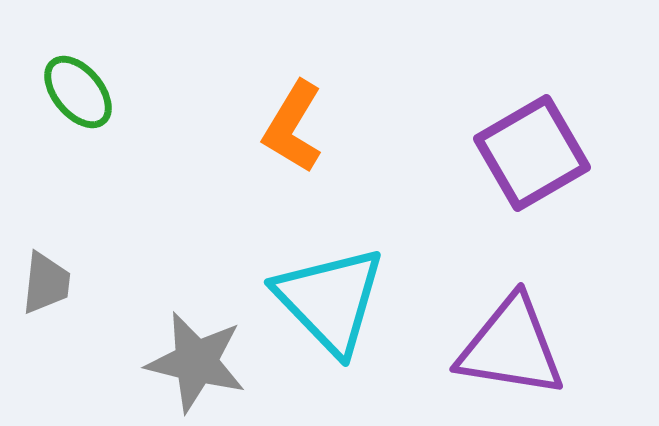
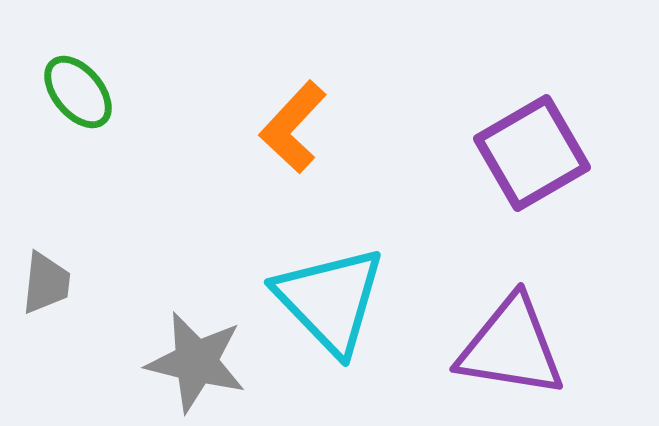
orange L-shape: rotated 12 degrees clockwise
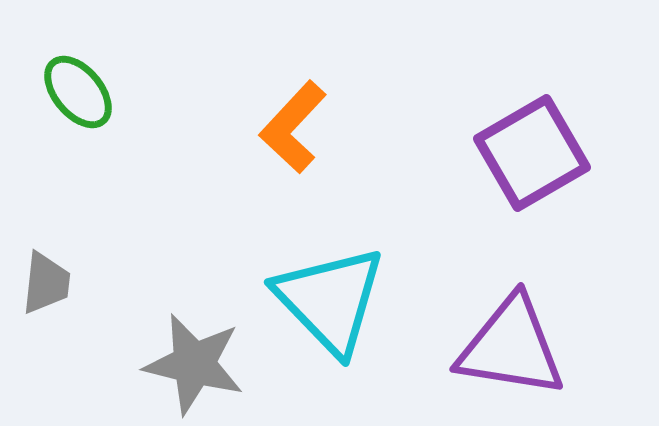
gray star: moved 2 px left, 2 px down
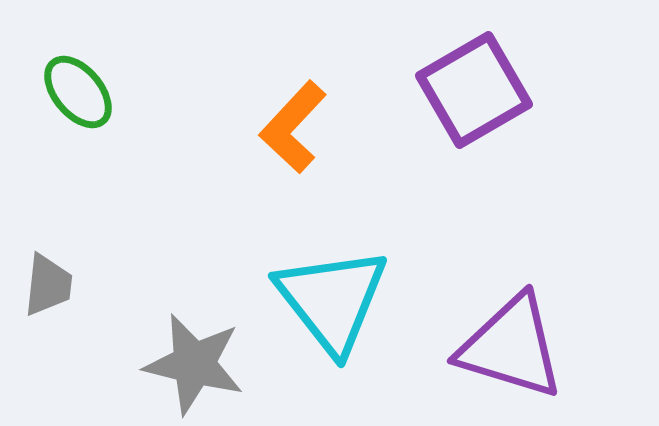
purple square: moved 58 px left, 63 px up
gray trapezoid: moved 2 px right, 2 px down
cyan triangle: moved 2 px right; rotated 6 degrees clockwise
purple triangle: rotated 8 degrees clockwise
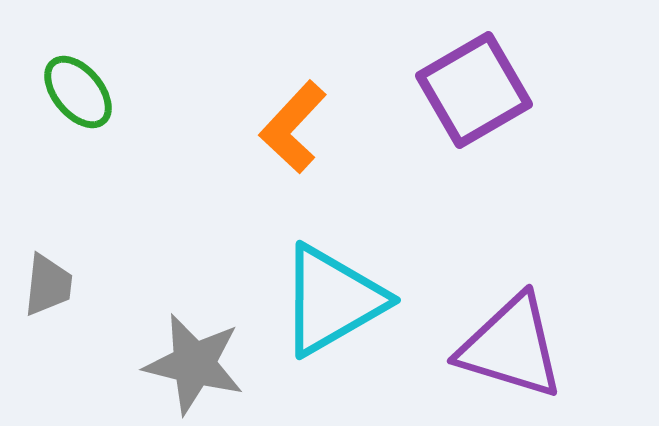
cyan triangle: rotated 38 degrees clockwise
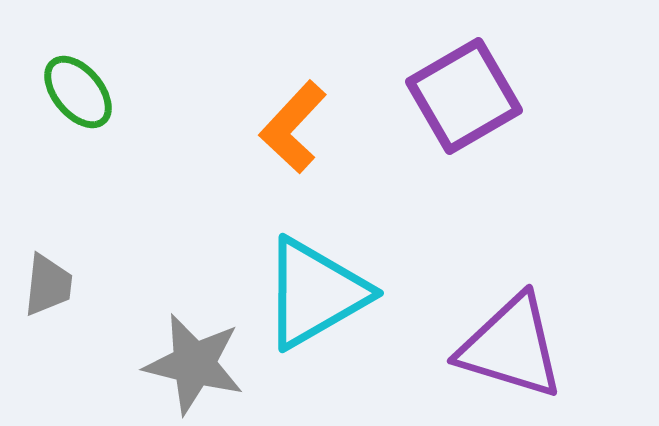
purple square: moved 10 px left, 6 px down
cyan triangle: moved 17 px left, 7 px up
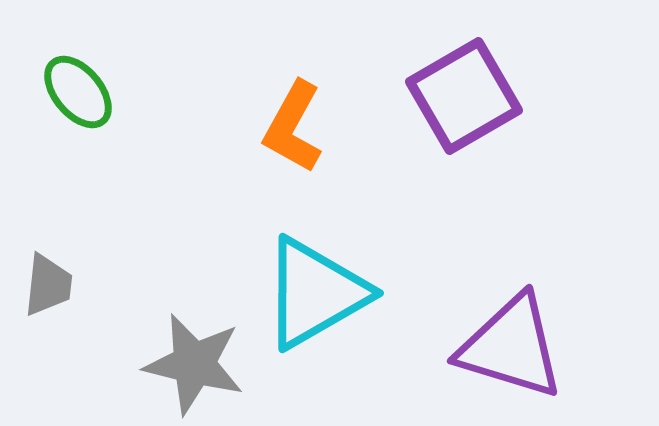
orange L-shape: rotated 14 degrees counterclockwise
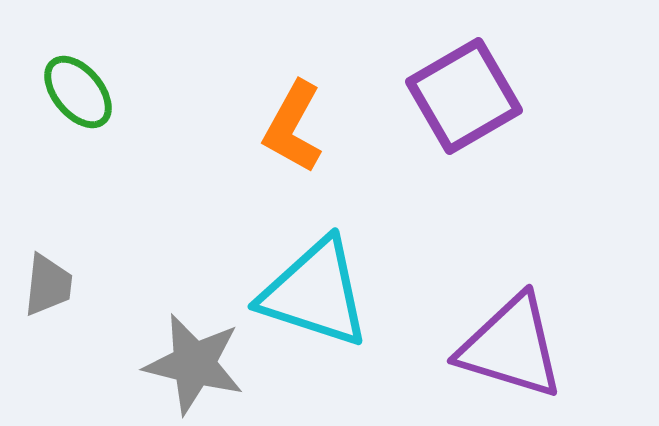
cyan triangle: rotated 48 degrees clockwise
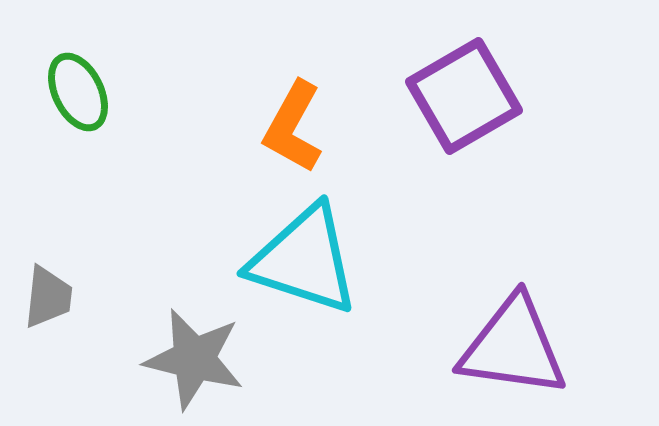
green ellipse: rotated 14 degrees clockwise
gray trapezoid: moved 12 px down
cyan triangle: moved 11 px left, 33 px up
purple triangle: moved 2 px right; rotated 9 degrees counterclockwise
gray star: moved 5 px up
